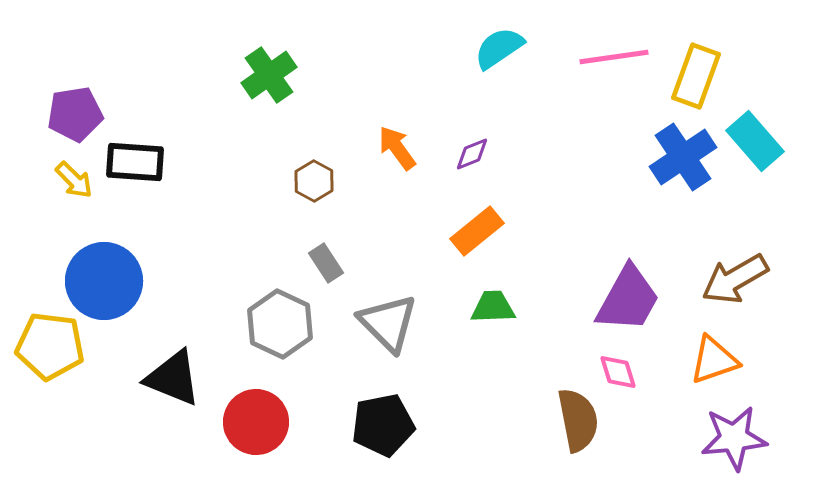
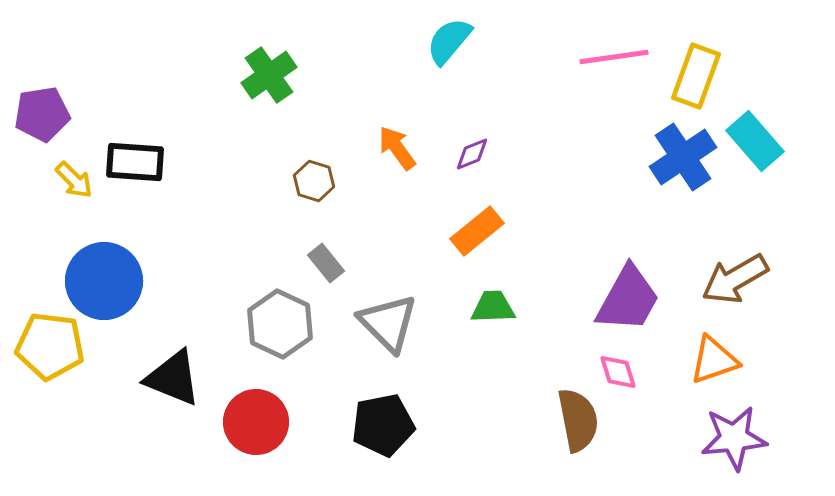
cyan semicircle: moved 50 px left, 7 px up; rotated 16 degrees counterclockwise
purple pentagon: moved 33 px left
brown hexagon: rotated 12 degrees counterclockwise
gray rectangle: rotated 6 degrees counterclockwise
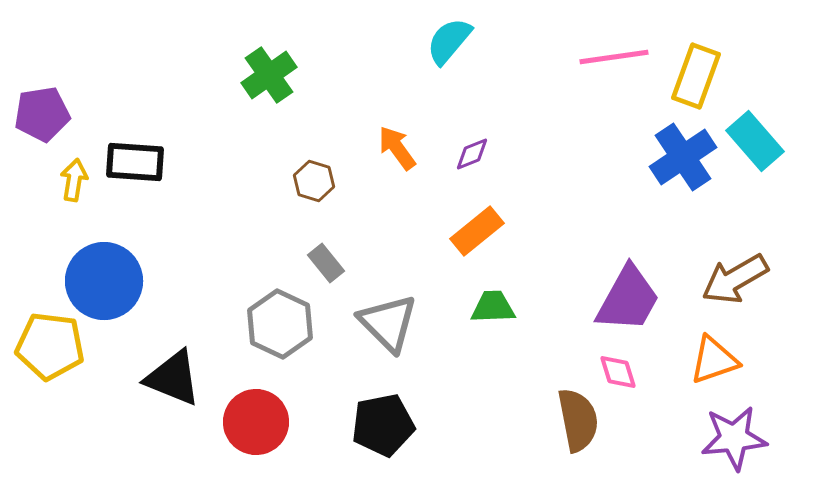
yellow arrow: rotated 126 degrees counterclockwise
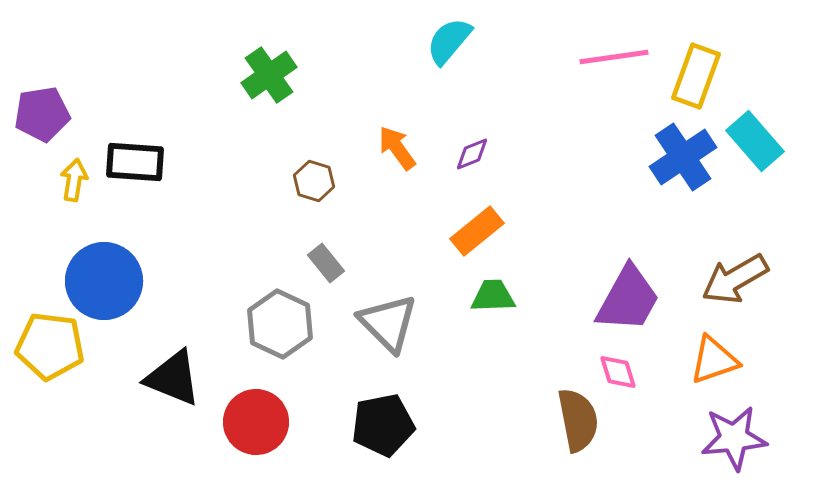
green trapezoid: moved 11 px up
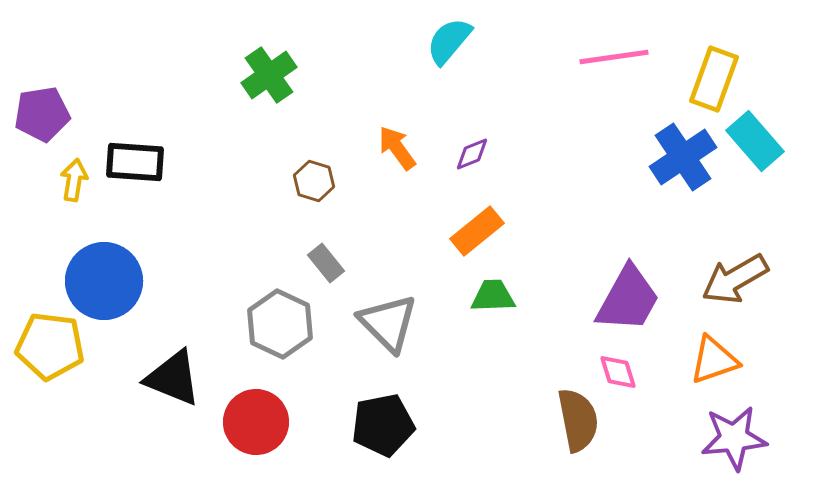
yellow rectangle: moved 18 px right, 3 px down
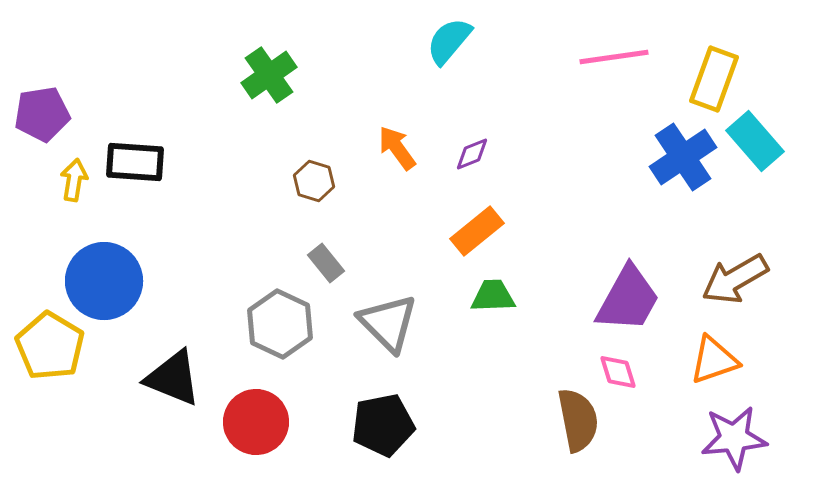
yellow pentagon: rotated 24 degrees clockwise
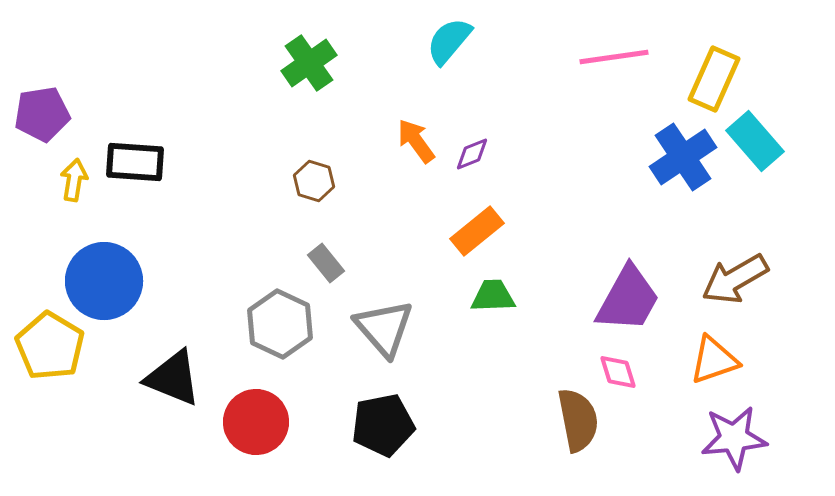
green cross: moved 40 px right, 12 px up
yellow rectangle: rotated 4 degrees clockwise
orange arrow: moved 19 px right, 7 px up
gray triangle: moved 4 px left, 5 px down; rotated 4 degrees clockwise
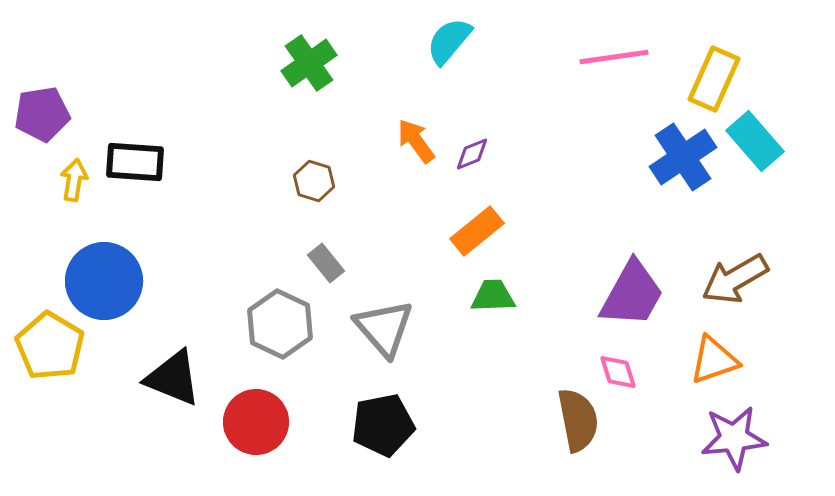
purple trapezoid: moved 4 px right, 5 px up
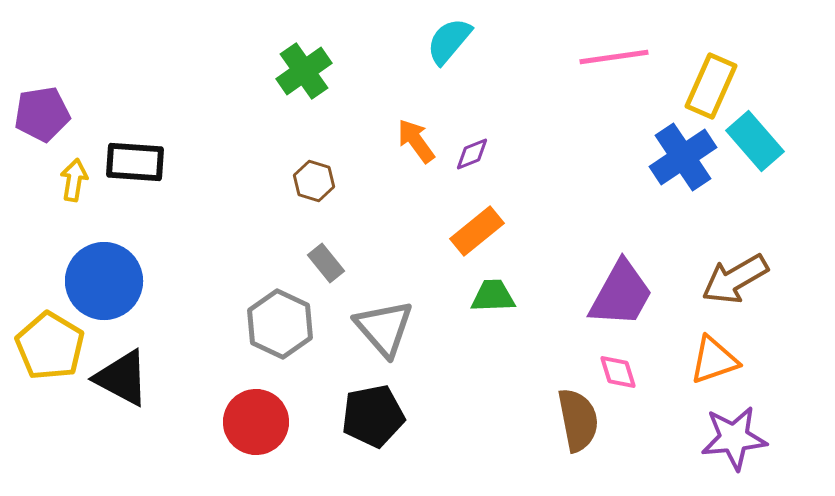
green cross: moved 5 px left, 8 px down
yellow rectangle: moved 3 px left, 7 px down
purple trapezoid: moved 11 px left
black triangle: moved 51 px left; rotated 6 degrees clockwise
black pentagon: moved 10 px left, 9 px up
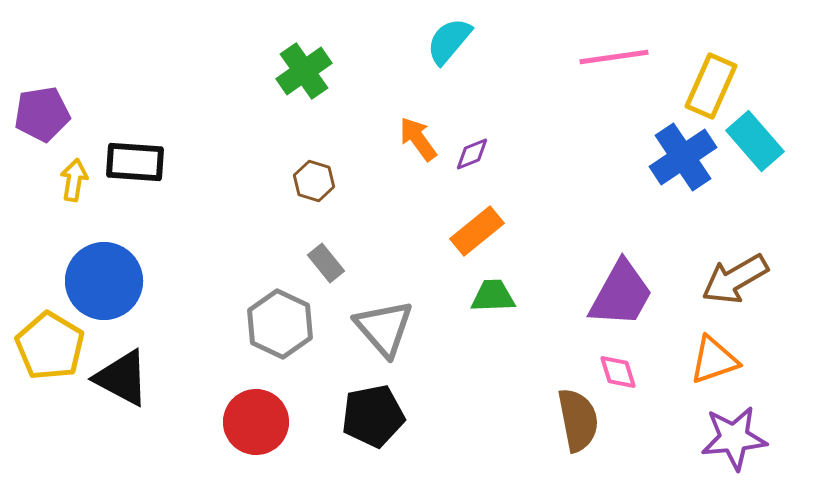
orange arrow: moved 2 px right, 2 px up
